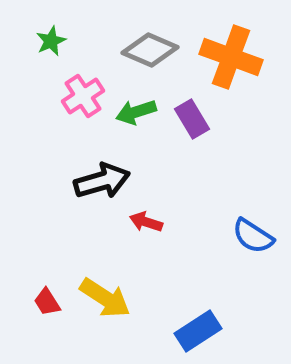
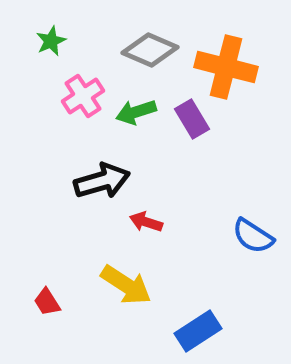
orange cross: moved 5 px left, 10 px down; rotated 6 degrees counterclockwise
yellow arrow: moved 21 px right, 13 px up
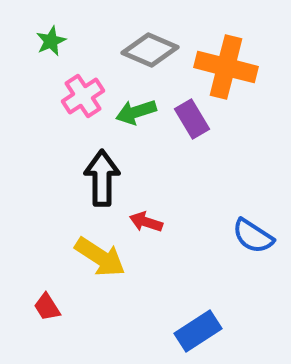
black arrow: moved 3 px up; rotated 74 degrees counterclockwise
yellow arrow: moved 26 px left, 28 px up
red trapezoid: moved 5 px down
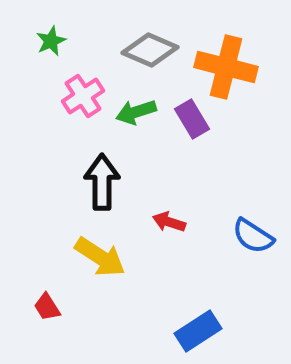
black arrow: moved 4 px down
red arrow: moved 23 px right
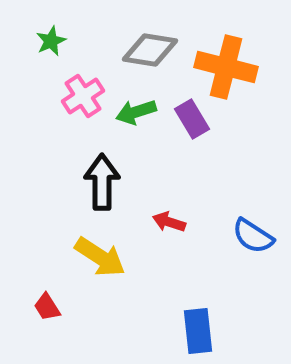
gray diamond: rotated 14 degrees counterclockwise
blue rectangle: rotated 63 degrees counterclockwise
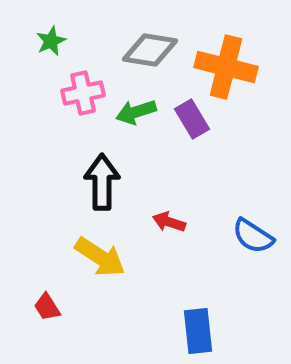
pink cross: moved 3 px up; rotated 21 degrees clockwise
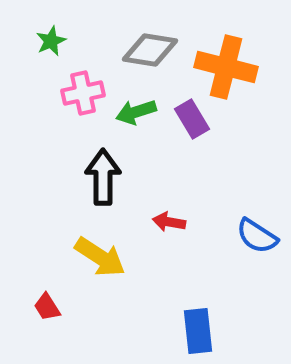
black arrow: moved 1 px right, 5 px up
red arrow: rotated 8 degrees counterclockwise
blue semicircle: moved 4 px right
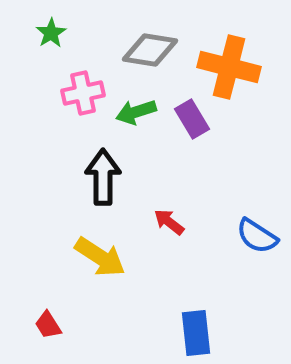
green star: moved 8 px up; rotated 8 degrees counterclockwise
orange cross: moved 3 px right
red arrow: rotated 28 degrees clockwise
red trapezoid: moved 1 px right, 18 px down
blue rectangle: moved 2 px left, 2 px down
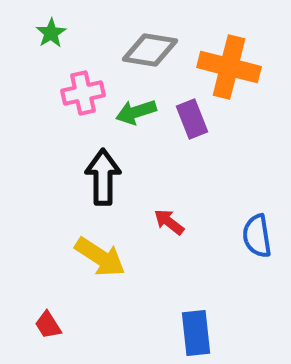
purple rectangle: rotated 9 degrees clockwise
blue semicircle: rotated 48 degrees clockwise
